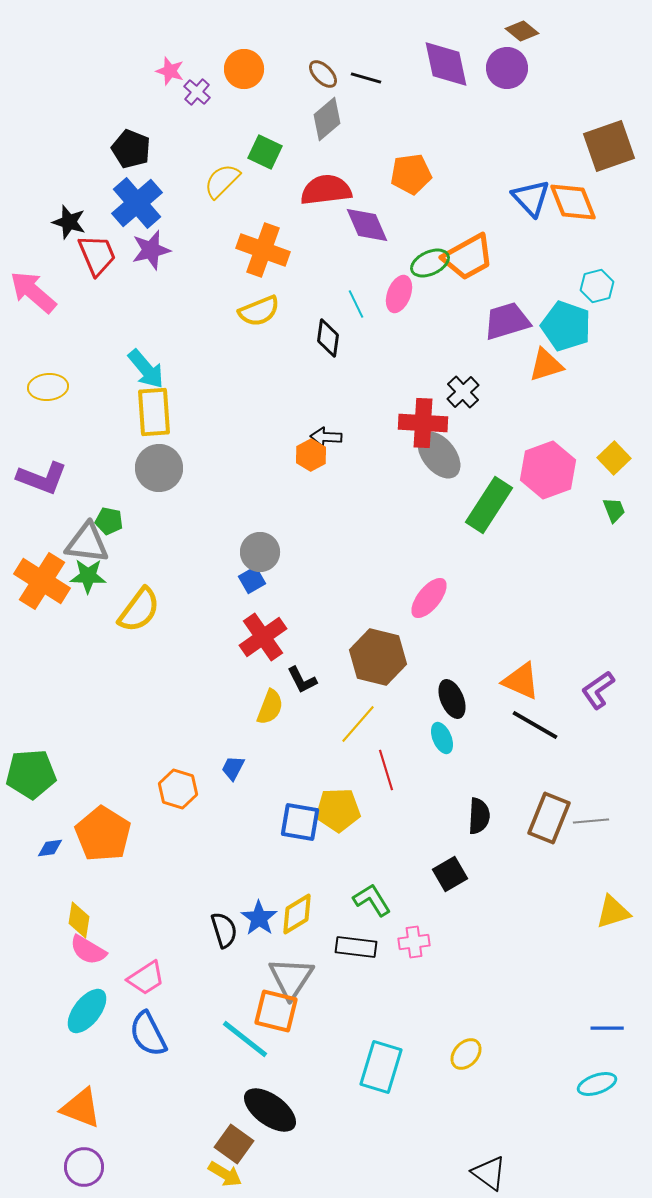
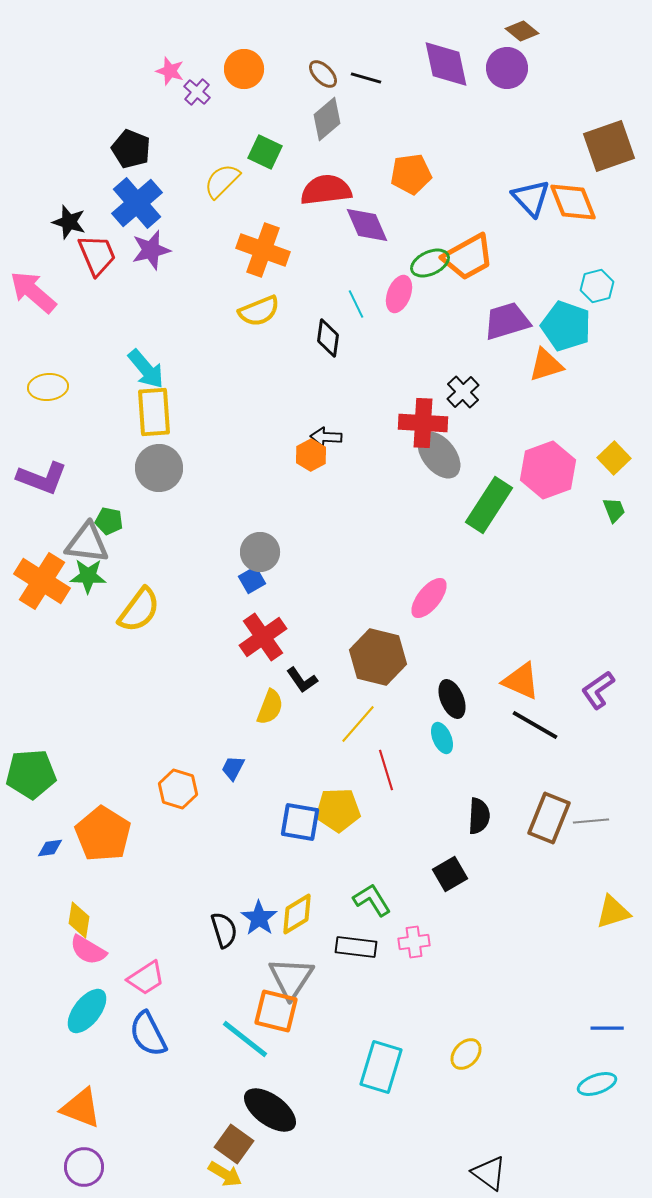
black L-shape at (302, 680): rotated 8 degrees counterclockwise
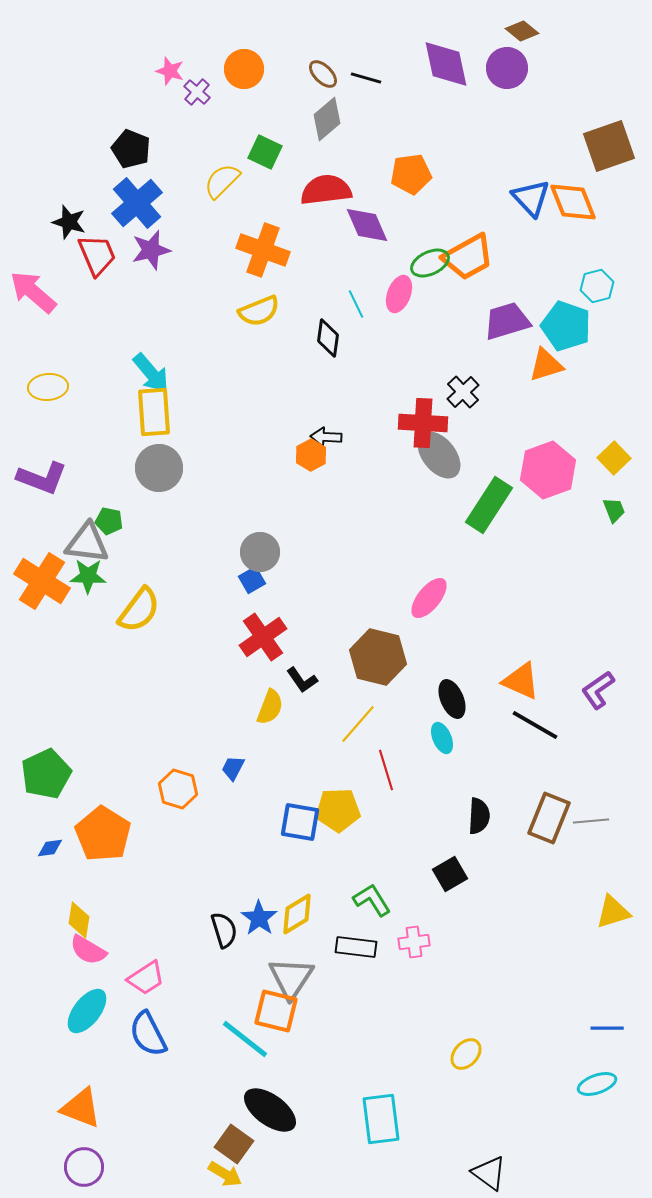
cyan arrow at (146, 369): moved 5 px right, 4 px down
green pentagon at (31, 774): moved 15 px right; rotated 21 degrees counterclockwise
cyan rectangle at (381, 1067): moved 52 px down; rotated 24 degrees counterclockwise
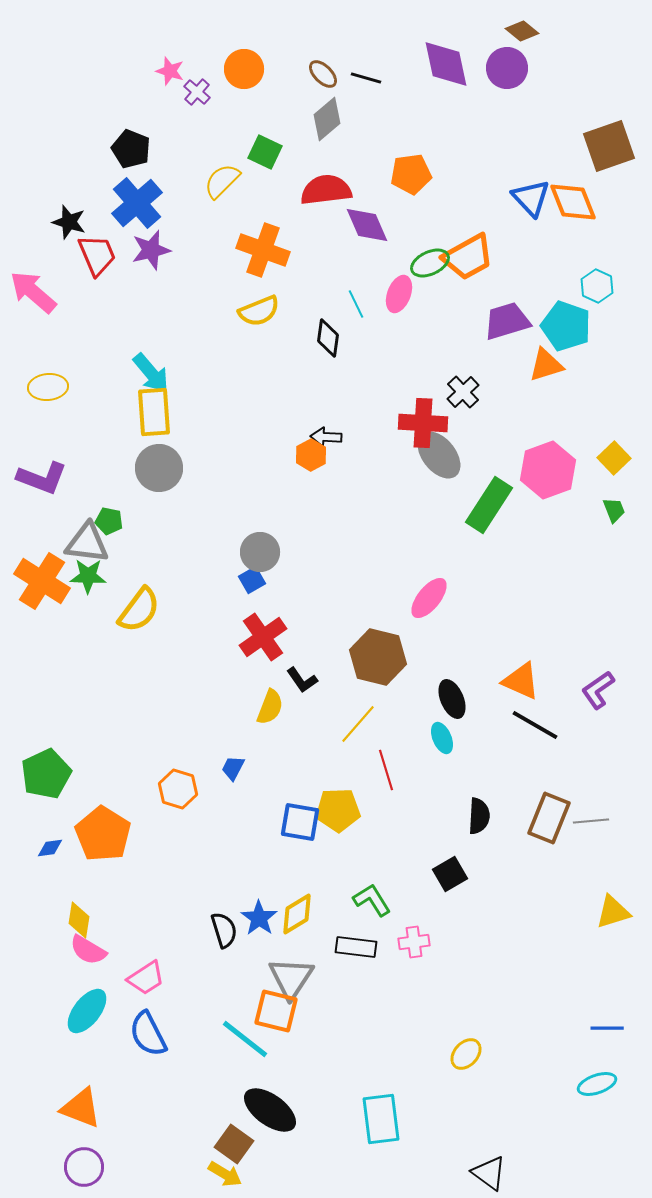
cyan hexagon at (597, 286): rotated 20 degrees counterclockwise
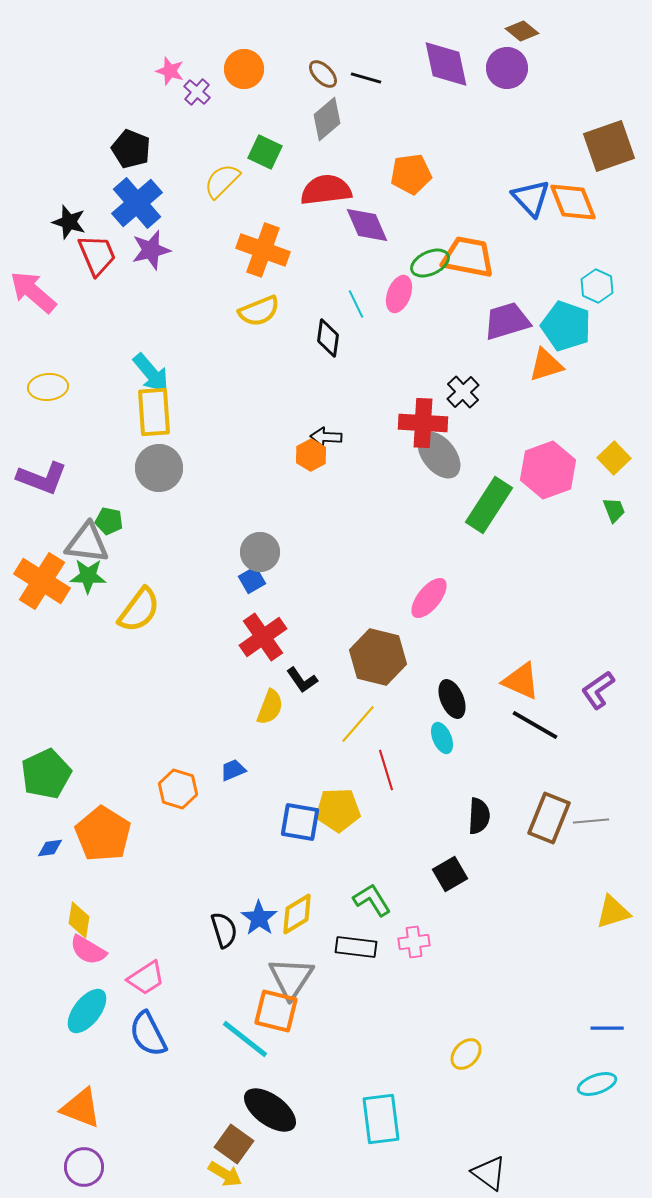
orange trapezoid at (468, 257): rotated 140 degrees counterclockwise
blue trapezoid at (233, 768): moved 2 px down; rotated 40 degrees clockwise
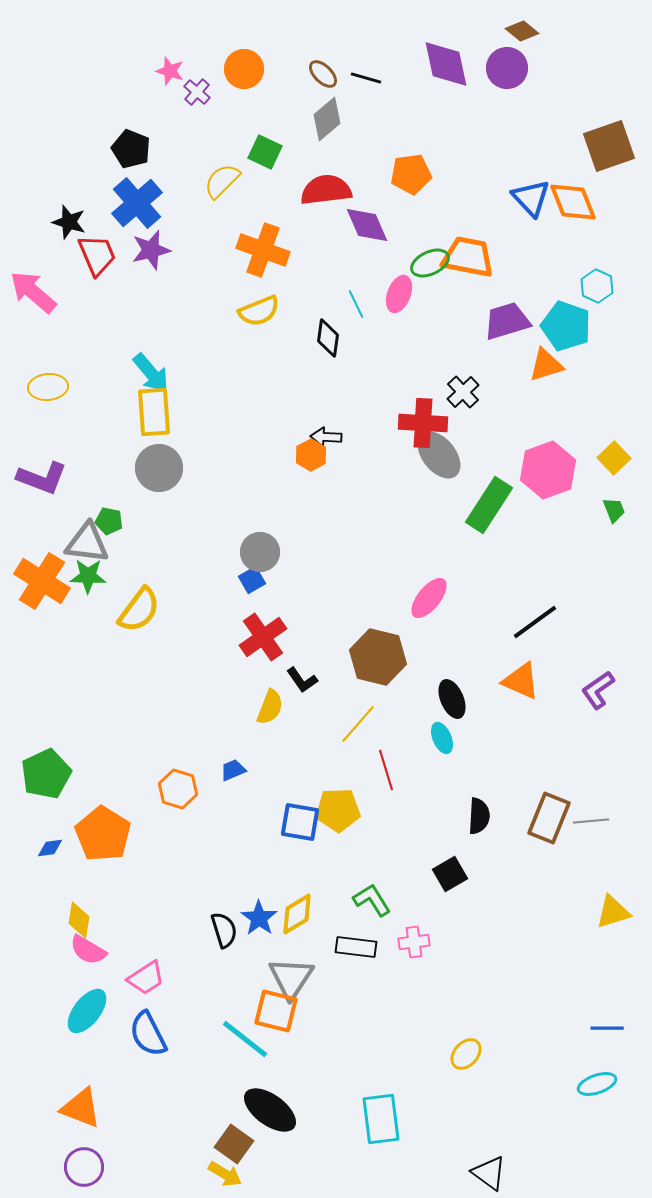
black line at (535, 725): moved 103 px up; rotated 66 degrees counterclockwise
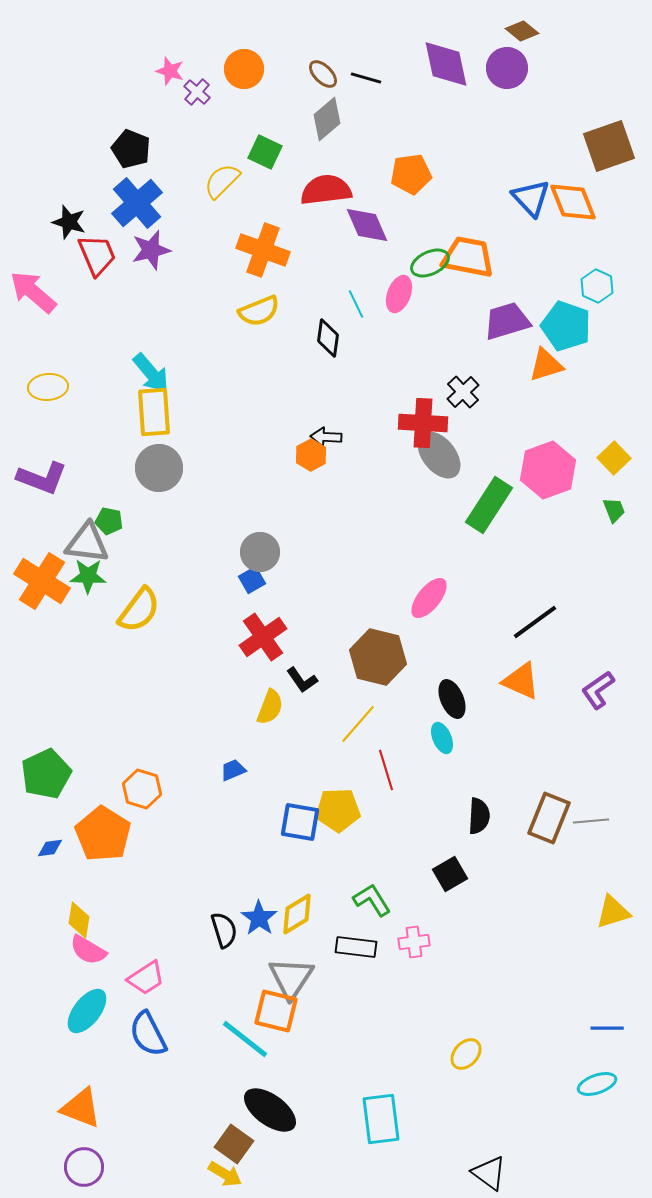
orange hexagon at (178, 789): moved 36 px left
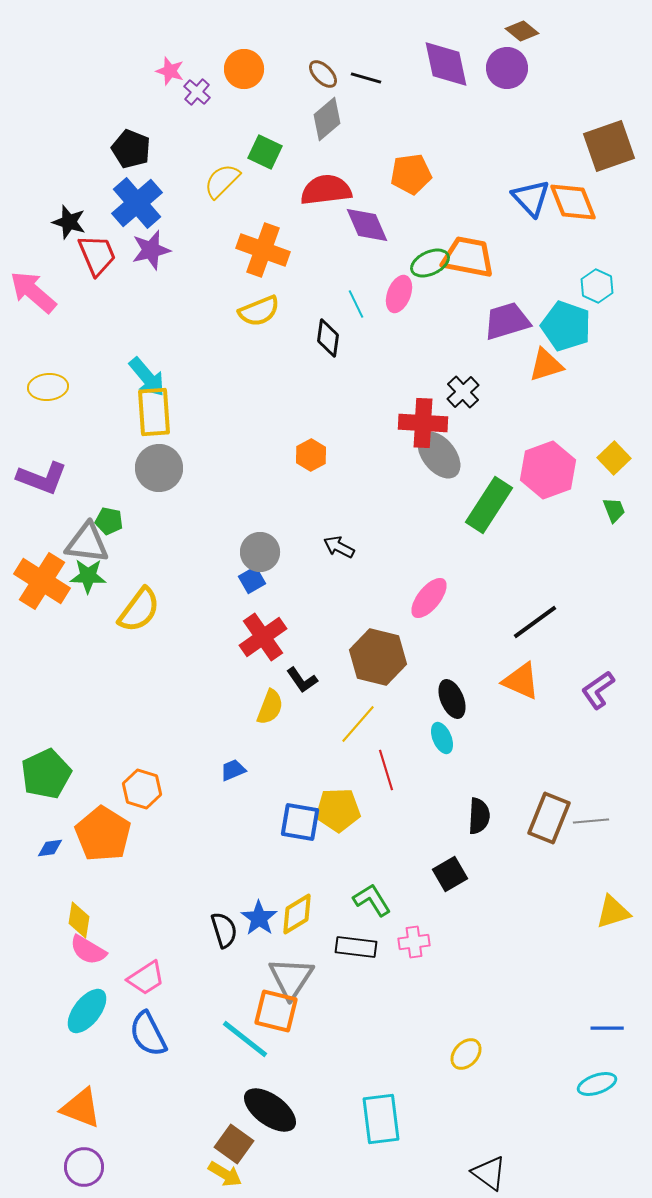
cyan arrow at (151, 373): moved 4 px left, 4 px down
black arrow at (326, 437): moved 13 px right, 110 px down; rotated 24 degrees clockwise
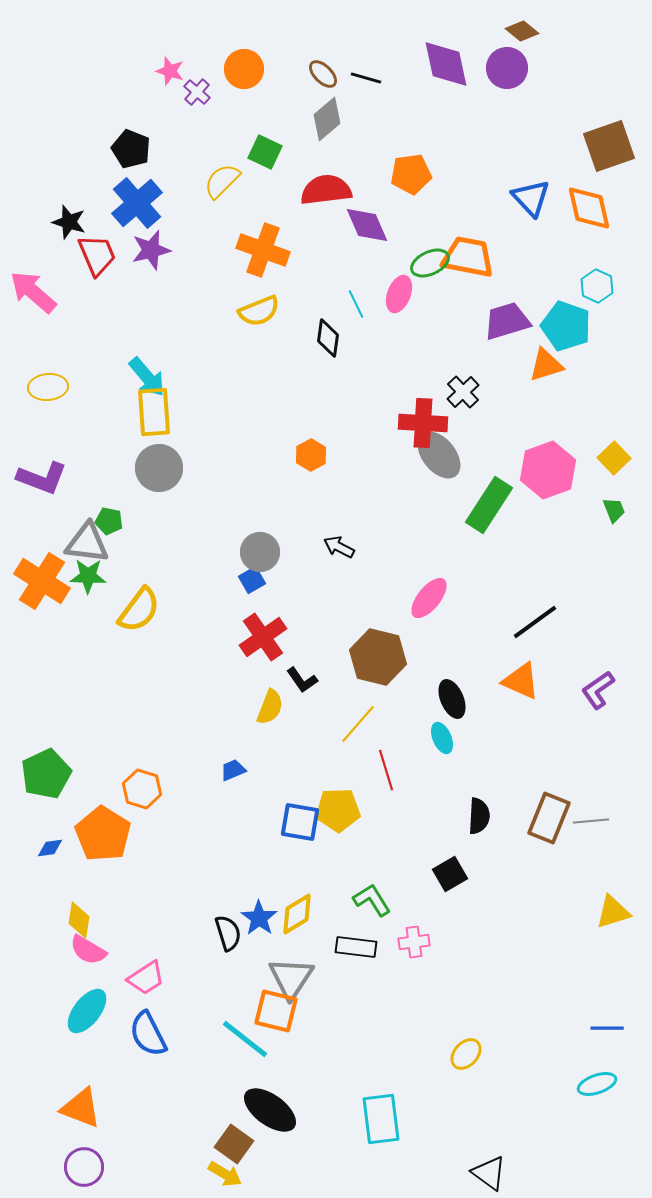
orange diamond at (573, 202): moved 16 px right, 6 px down; rotated 9 degrees clockwise
black semicircle at (224, 930): moved 4 px right, 3 px down
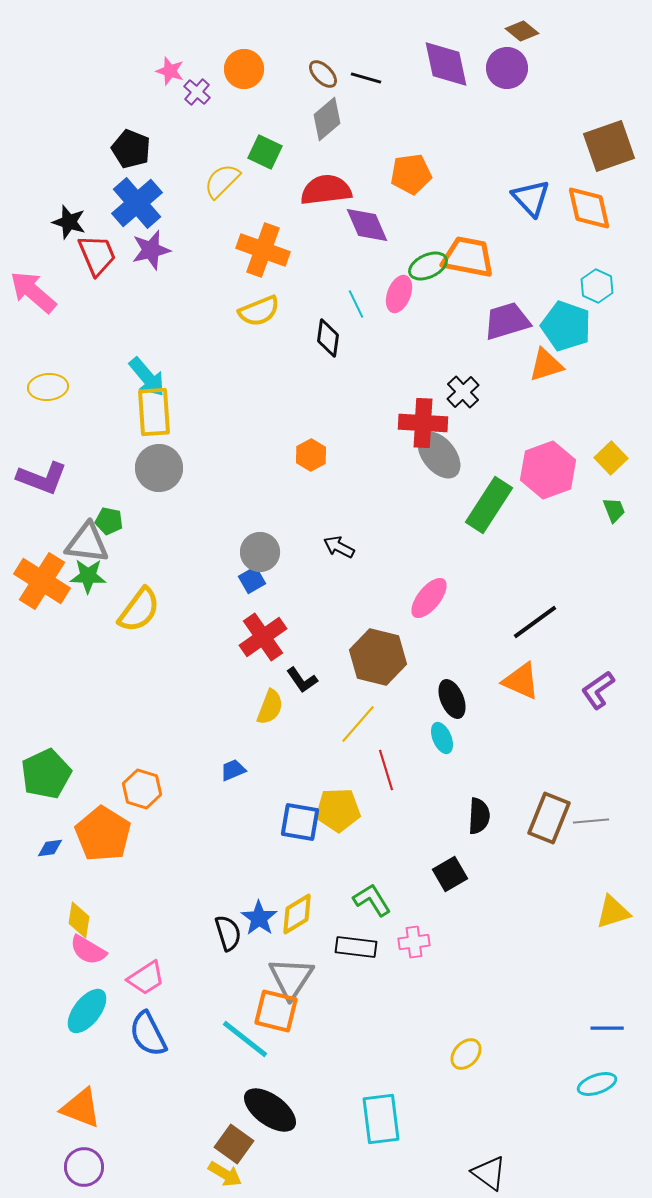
green ellipse at (430, 263): moved 2 px left, 3 px down
yellow square at (614, 458): moved 3 px left
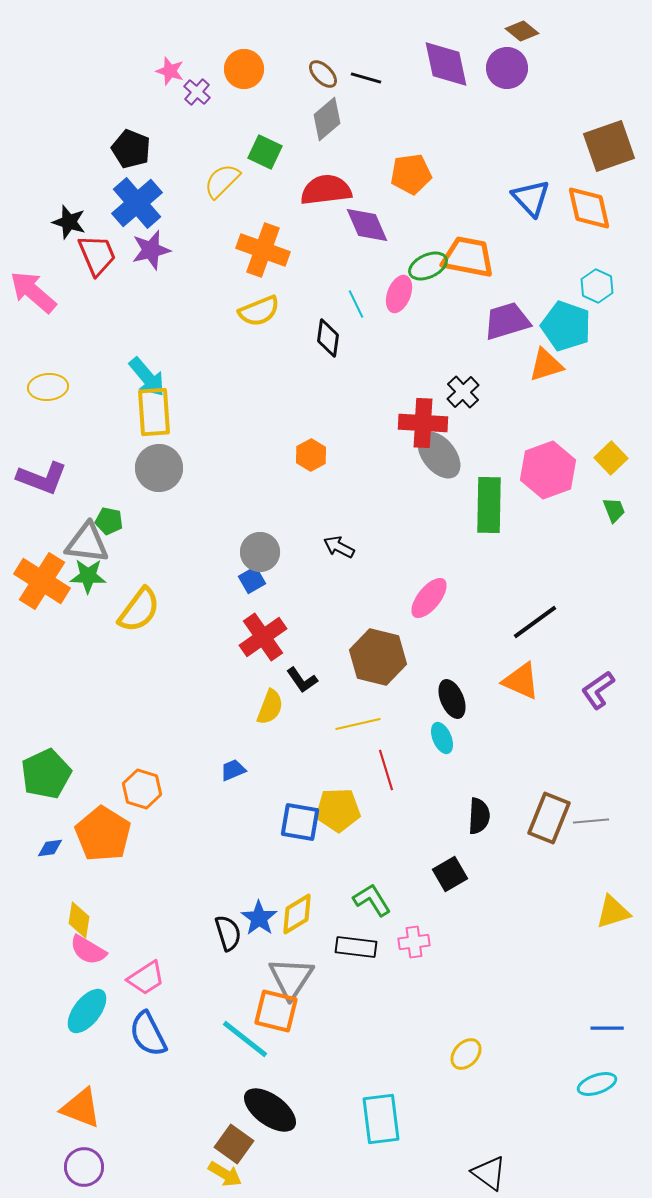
green rectangle at (489, 505): rotated 32 degrees counterclockwise
yellow line at (358, 724): rotated 36 degrees clockwise
